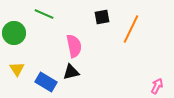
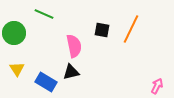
black square: moved 13 px down; rotated 21 degrees clockwise
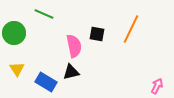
black square: moved 5 px left, 4 px down
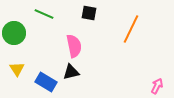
black square: moved 8 px left, 21 px up
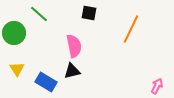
green line: moved 5 px left; rotated 18 degrees clockwise
black triangle: moved 1 px right, 1 px up
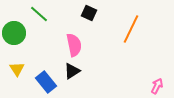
black square: rotated 14 degrees clockwise
pink semicircle: moved 1 px up
black triangle: rotated 18 degrees counterclockwise
blue rectangle: rotated 20 degrees clockwise
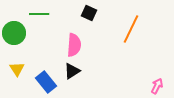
green line: rotated 42 degrees counterclockwise
pink semicircle: rotated 15 degrees clockwise
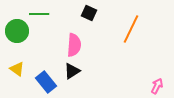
green circle: moved 3 px right, 2 px up
yellow triangle: rotated 21 degrees counterclockwise
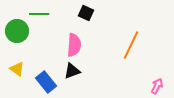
black square: moved 3 px left
orange line: moved 16 px down
black triangle: rotated 12 degrees clockwise
